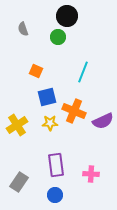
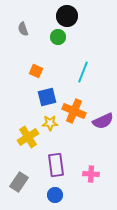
yellow cross: moved 11 px right, 12 px down
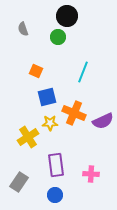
orange cross: moved 2 px down
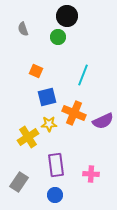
cyan line: moved 3 px down
yellow star: moved 1 px left, 1 px down
